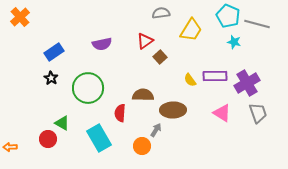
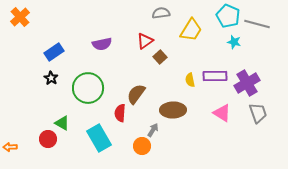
yellow semicircle: rotated 24 degrees clockwise
brown semicircle: moved 7 px left, 1 px up; rotated 55 degrees counterclockwise
gray arrow: moved 3 px left
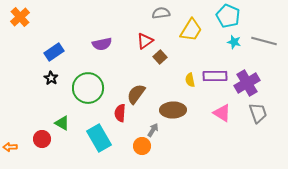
gray line: moved 7 px right, 17 px down
red circle: moved 6 px left
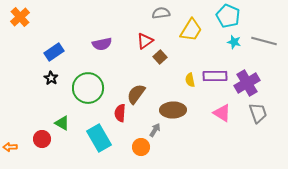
gray arrow: moved 2 px right
orange circle: moved 1 px left, 1 px down
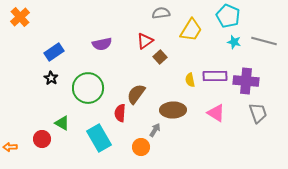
purple cross: moved 1 px left, 2 px up; rotated 35 degrees clockwise
pink triangle: moved 6 px left
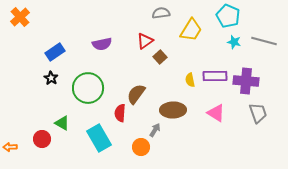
blue rectangle: moved 1 px right
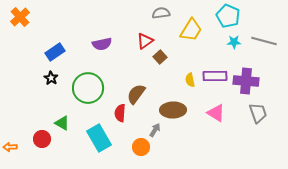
cyan star: rotated 16 degrees counterclockwise
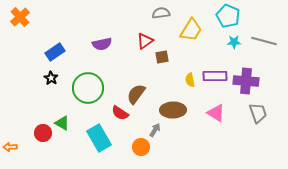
brown square: moved 2 px right; rotated 32 degrees clockwise
red semicircle: rotated 60 degrees counterclockwise
red circle: moved 1 px right, 6 px up
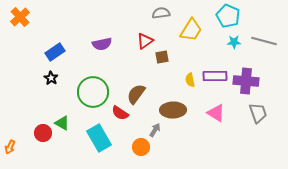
green circle: moved 5 px right, 4 px down
orange arrow: rotated 64 degrees counterclockwise
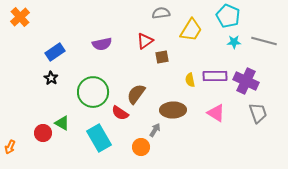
purple cross: rotated 20 degrees clockwise
